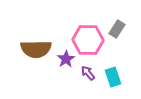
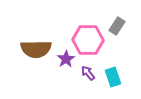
gray rectangle: moved 3 px up
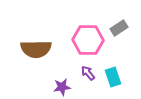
gray rectangle: moved 2 px right, 2 px down; rotated 24 degrees clockwise
purple star: moved 4 px left, 28 px down; rotated 24 degrees clockwise
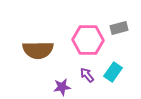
gray rectangle: rotated 18 degrees clockwise
brown semicircle: moved 2 px right, 1 px down
purple arrow: moved 1 px left, 2 px down
cyan rectangle: moved 5 px up; rotated 54 degrees clockwise
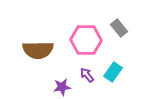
gray rectangle: rotated 66 degrees clockwise
pink hexagon: moved 2 px left
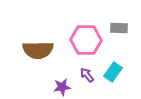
gray rectangle: rotated 48 degrees counterclockwise
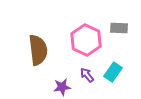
pink hexagon: rotated 24 degrees clockwise
brown semicircle: rotated 96 degrees counterclockwise
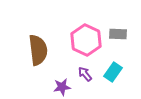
gray rectangle: moved 1 px left, 6 px down
purple arrow: moved 2 px left, 1 px up
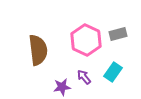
gray rectangle: rotated 18 degrees counterclockwise
purple arrow: moved 1 px left, 3 px down
